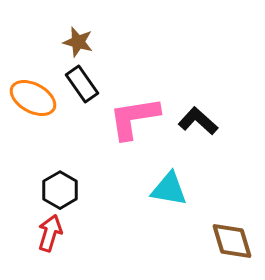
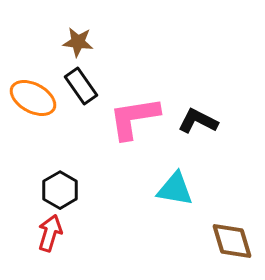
brown star: rotated 8 degrees counterclockwise
black rectangle: moved 1 px left, 2 px down
black L-shape: rotated 15 degrees counterclockwise
cyan triangle: moved 6 px right
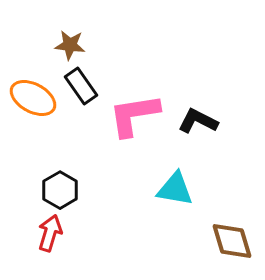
brown star: moved 8 px left, 3 px down
pink L-shape: moved 3 px up
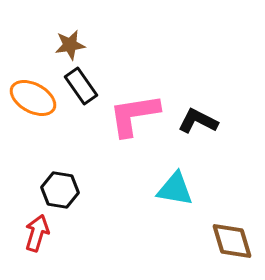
brown star: rotated 16 degrees counterclockwise
black hexagon: rotated 21 degrees counterclockwise
red arrow: moved 13 px left
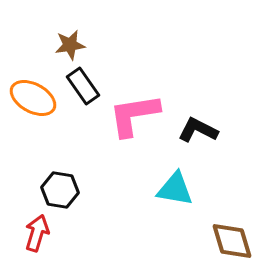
black rectangle: moved 2 px right
black L-shape: moved 9 px down
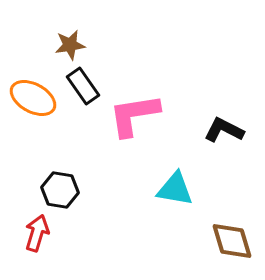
black L-shape: moved 26 px right
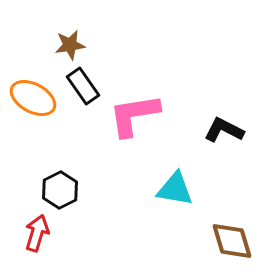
black hexagon: rotated 24 degrees clockwise
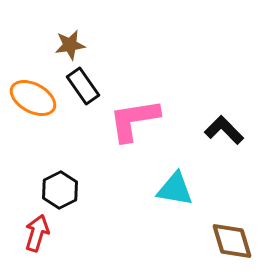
pink L-shape: moved 5 px down
black L-shape: rotated 18 degrees clockwise
